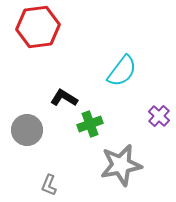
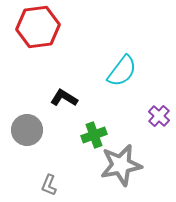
green cross: moved 4 px right, 11 px down
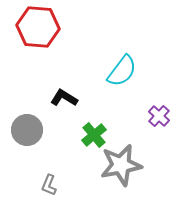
red hexagon: rotated 12 degrees clockwise
green cross: rotated 20 degrees counterclockwise
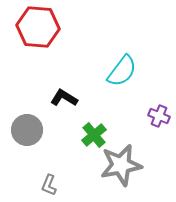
purple cross: rotated 20 degrees counterclockwise
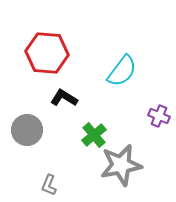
red hexagon: moved 9 px right, 26 px down
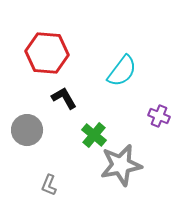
black L-shape: rotated 28 degrees clockwise
green cross: rotated 10 degrees counterclockwise
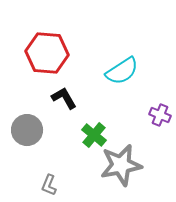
cyan semicircle: rotated 20 degrees clockwise
purple cross: moved 1 px right, 1 px up
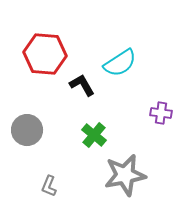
red hexagon: moved 2 px left, 1 px down
cyan semicircle: moved 2 px left, 8 px up
black L-shape: moved 18 px right, 13 px up
purple cross: moved 1 px right, 2 px up; rotated 15 degrees counterclockwise
gray star: moved 4 px right, 10 px down
gray L-shape: moved 1 px down
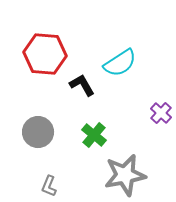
purple cross: rotated 35 degrees clockwise
gray circle: moved 11 px right, 2 px down
